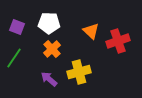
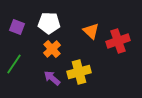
green line: moved 6 px down
purple arrow: moved 3 px right, 1 px up
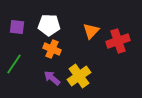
white pentagon: moved 2 px down
purple square: rotated 14 degrees counterclockwise
orange triangle: rotated 30 degrees clockwise
orange cross: rotated 24 degrees counterclockwise
yellow cross: moved 4 px down; rotated 20 degrees counterclockwise
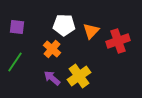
white pentagon: moved 15 px right
orange cross: rotated 18 degrees clockwise
green line: moved 1 px right, 2 px up
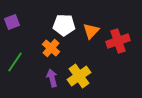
purple square: moved 5 px left, 5 px up; rotated 28 degrees counterclockwise
orange cross: moved 1 px left, 1 px up
purple arrow: rotated 36 degrees clockwise
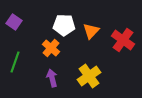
purple square: moved 2 px right; rotated 35 degrees counterclockwise
red cross: moved 5 px right, 1 px up; rotated 35 degrees counterclockwise
green line: rotated 15 degrees counterclockwise
yellow cross: moved 10 px right
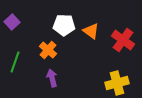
purple square: moved 2 px left; rotated 14 degrees clockwise
orange triangle: rotated 36 degrees counterclockwise
orange cross: moved 3 px left, 2 px down
yellow cross: moved 28 px right, 7 px down; rotated 20 degrees clockwise
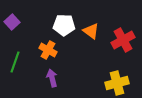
red cross: rotated 25 degrees clockwise
orange cross: rotated 12 degrees counterclockwise
